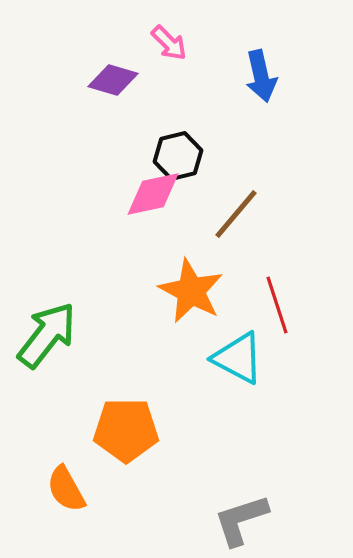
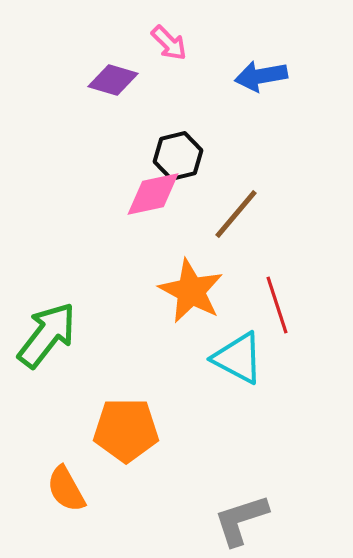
blue arrow: rotated 93 degrees clockwise
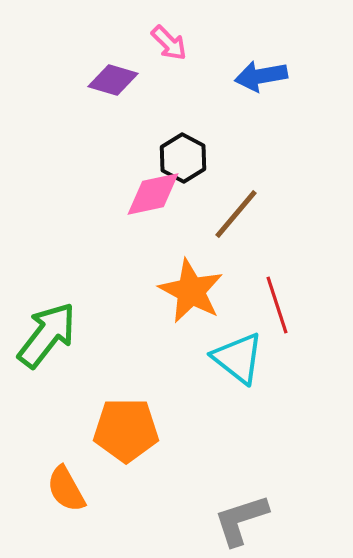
black hexagon: moved 5 px right, 2 px down; rotated 18 degrees counterclockwise
cyan triangle: rotated 10 degrees clockwise
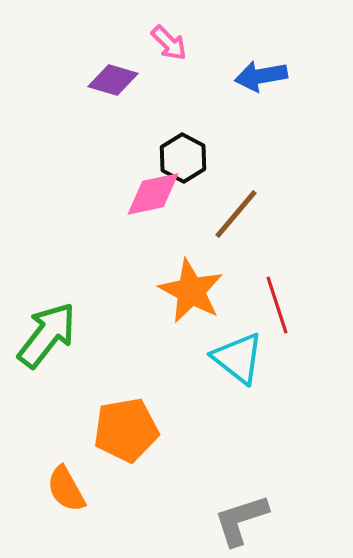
orange pentagon: rotated 10 degrees counterclockwise
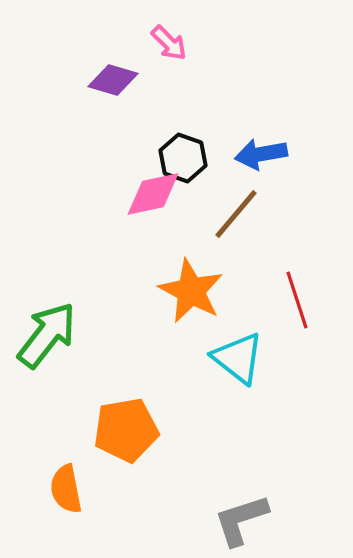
blue arrow: moved 78 px down
black hexagon: rotated 9 degrees counterclockwise
red line: moved 20 px right, 5 px up
orange semicircle: rotated 18 degrees clockwise
